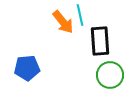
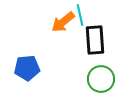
orange arrow: rotated 90 degrees clockwise
black rectangle: moved 5 px left, 1 px up
green circle: moved 9 px left, 4 px down
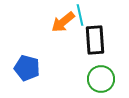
blue pentagon: rotated 20 degrees clockwise
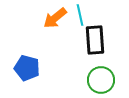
orange arrow: moved 8 px left, 4 px up
green circle: moved 1 px down
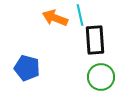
orange arrow: rotated 60 degrees clockwise
green circle: moved 3 px up
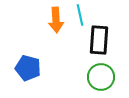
orange arrow: moved 1 px right, 2 px down; rotated 115 degrees counterclockwise
black rectangle: moved 4 px right; rotated 8 degrees clockwise
blue pentagon: moved 1 px right
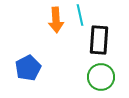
blue pentagon: rotated 30 degrees clockwise
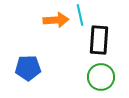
orange arrow: rotated 90 degrees counterclockwise
blue pentagon: rotated 25 degrees clockwise
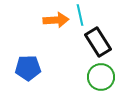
black rectangle: moved 1 px left, 2 px down; rotated 36 degrees counterclockwise
